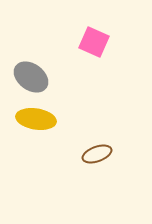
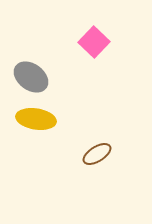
pink square: rotated 20 degrees clockwise
brown ellipse: rotated 12 degrees counterclockwise
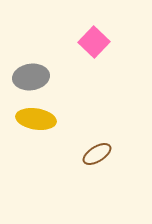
gray ellipse: rotated 44 degrees counterclockwise
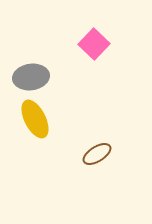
pink square: moved 2 px down
yellow ellipse: moved 1 px left; rotated 54 degrees clockwise
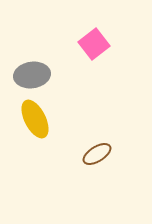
pink square: rotated 8 degrees clockwise
gray ellipse: moved 1 px right, 2 px up
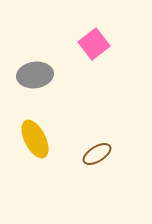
gray ellipse: moved 3 px right
yellow ellipse: moved 20 px down
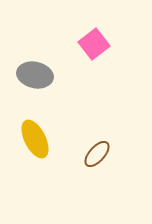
gray ellipse: rotated 20 degrees clockwise
brown ellipse: rotated 16 degrees counterclockwise
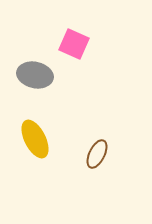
pink square: moved 20 px left; rotated 28 degrees counterclockwise
brown ellipse: rotated 16 degrees counterclockwise
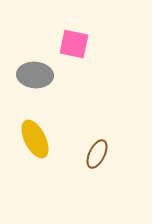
pink square: rotated 12 degrees counterclockwise
gray ellipse: rotated 8 degrees counterclockwise
